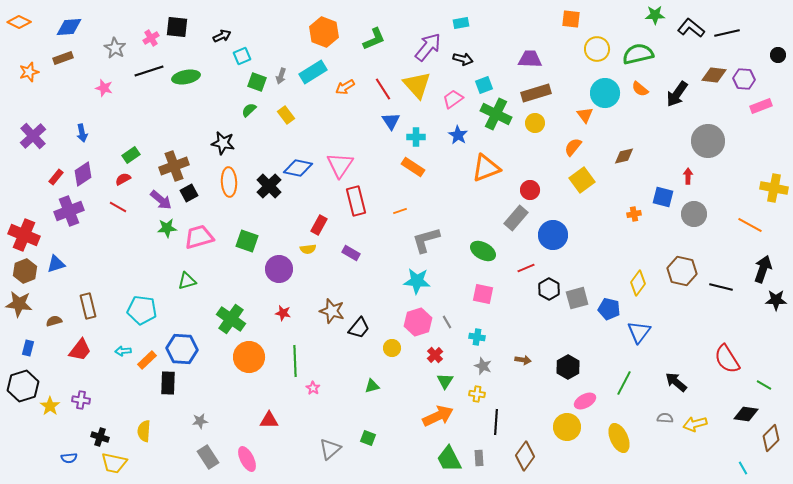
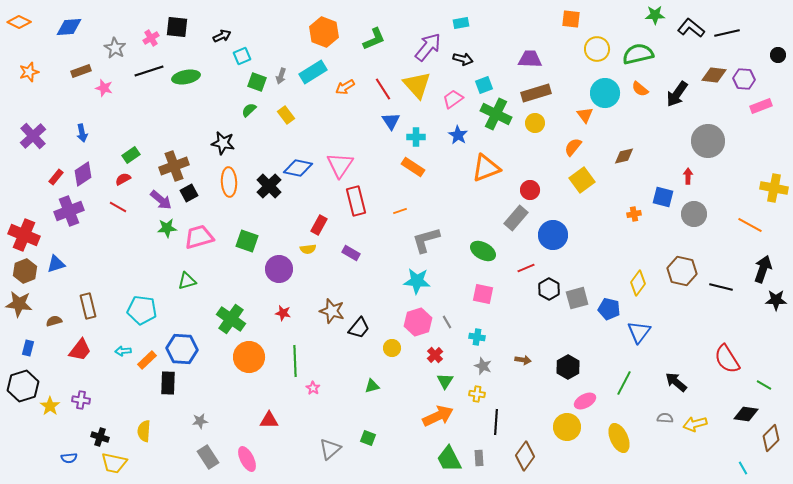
brown rectangle at (63, 58): moved 18 px right, 13 px down
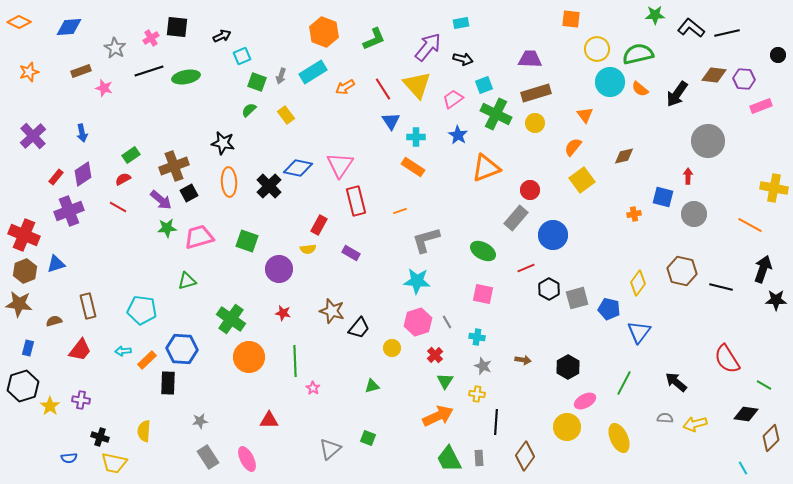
cyan circle at (605, 93): moved 5 px right, 11 px up
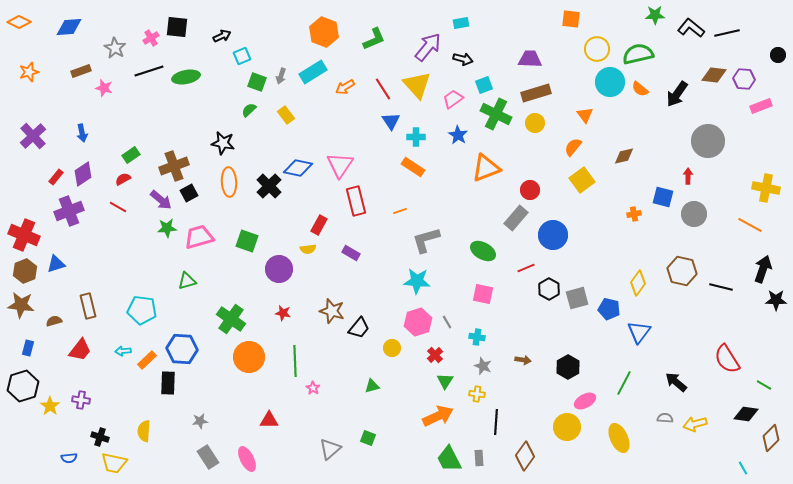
yellow cross at (774, 188): moved 8 px left
brown star at (19, 304): moved 2 px right, 1 px down
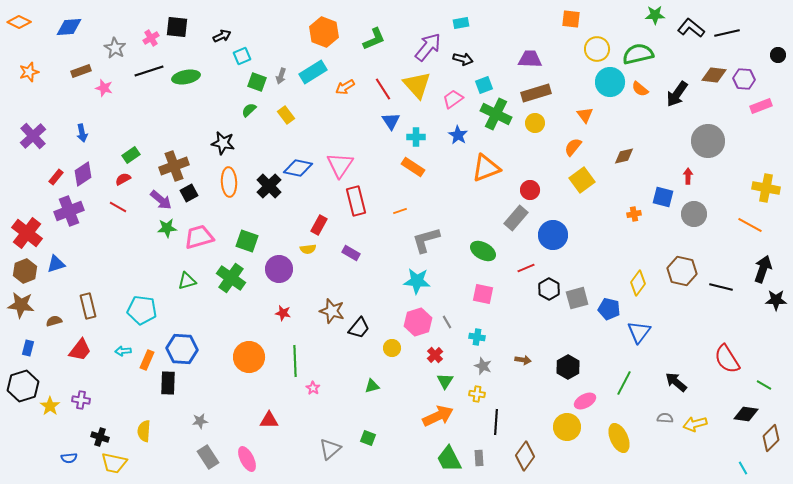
red cross at (24, 235): moved 3 px right, 2 px up; rotated 16 degrees clockwise
green cross at (231, 319): moved 41 px up
orange rectangle at (147, 360): rotated 24 degrees counterclockwise
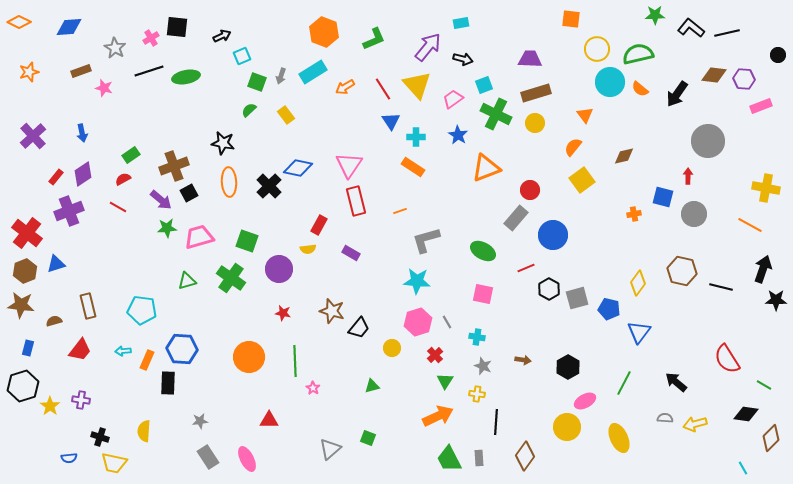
pink triangle at (340, 165): moved 9 px right
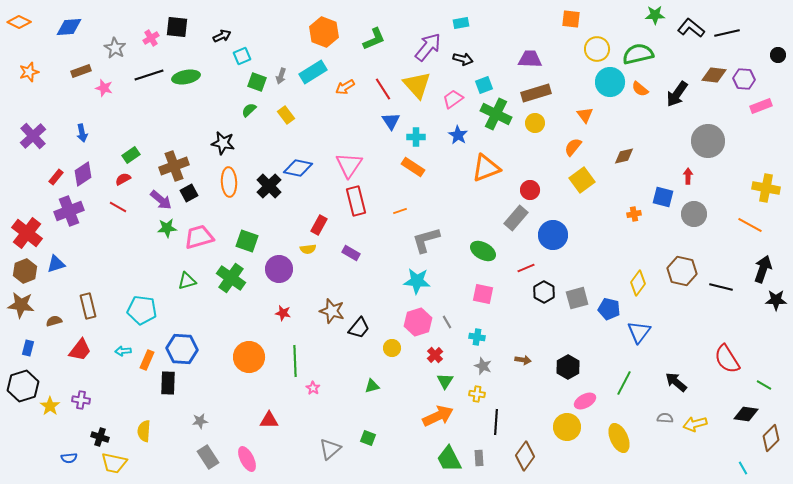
black line at (149, 71): moved 4 px down
black hexagon at (549, 289): moved 5 px left, 3 px down
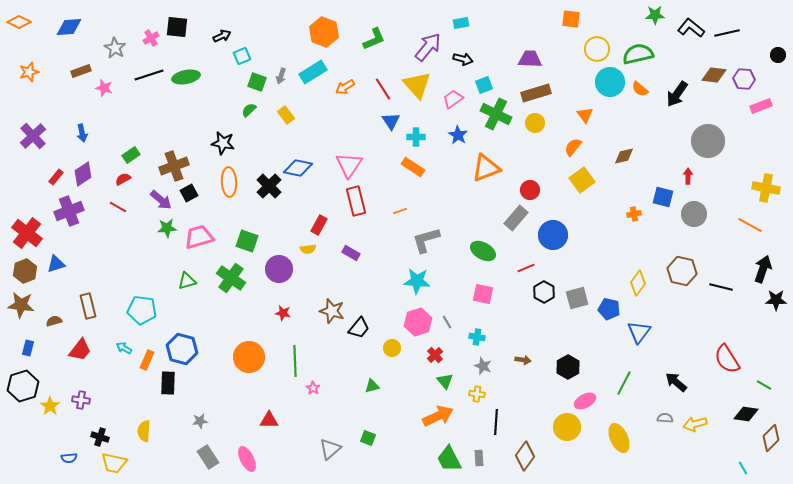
blue hexagon at (182, 349): rotated 12 degrees clockwise
cyan arrow at (123, 351): moved 1 px right, 3 px up; rotated 35 degrees clockwise
green triangle at (445, 381): rotated 12 degrees counterclockwise
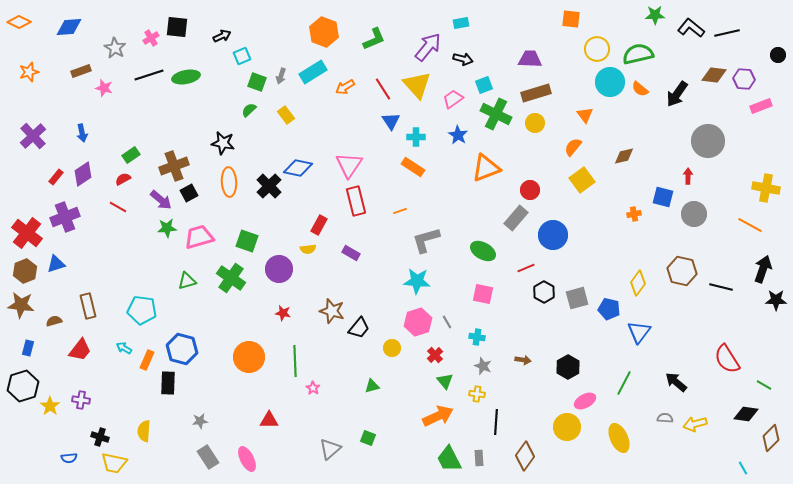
purple cross at (69, 211): moved 4 px left, 6 px down
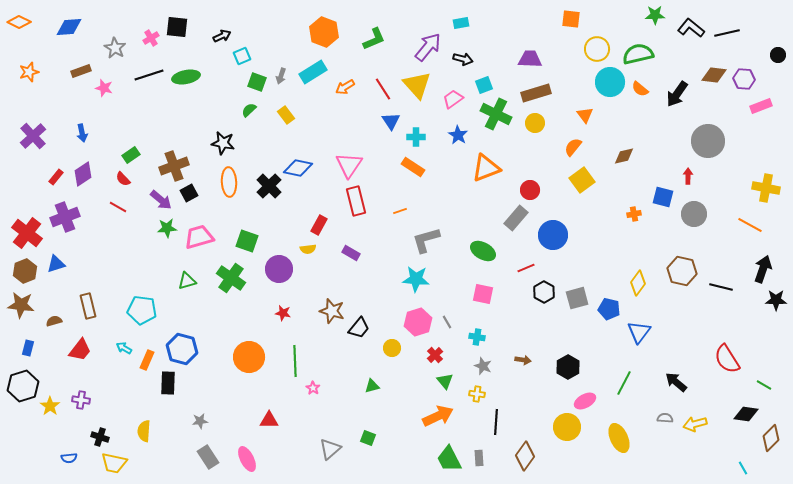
red semicircle at (123, 179): rotated 105 degrees counterclockwise
cyan star at (417, 281): moved 1 px left, 2 px up
